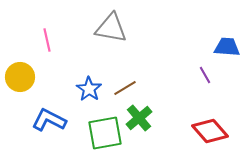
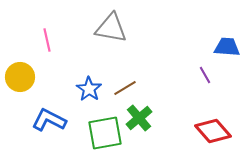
red diamond: moved 3 px right
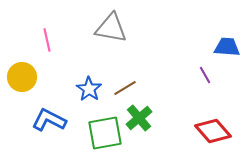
yellow circle: moved 2 px right
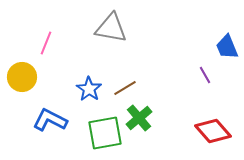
pink line: moved 1 px left, 3 px down; rotated 35 degrees clockwise
blue trapezoid: rotated 116 degrees counterclockwise
blue L-shape: moved 1 px right
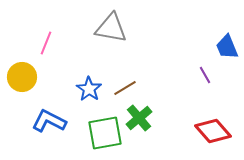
blue L-shape: moved 1 px left, 1 px down
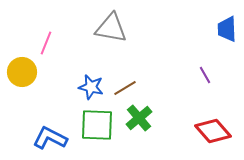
blue trapezoid: moved 18 px up; rotated 20 degrees clockwise
yellow circle: moved 5 px up
blue star: moved 2 px right, 2 px up; rotated 20 degrees counterclockwise
blue L-shape: moved 1 px right, 17 px down
green square: moved 8 px left, 8 px up; rotated 12 degrees clockwise
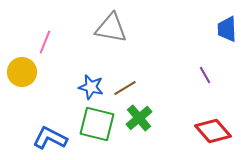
pink line: moved 1 px left, 1 px up
green square: moved 1 px up; rotated 12 degrees clockwise
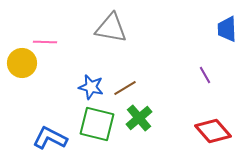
pink line: rotated 70 degrees clockwise
yellow circle: moved 9 px up
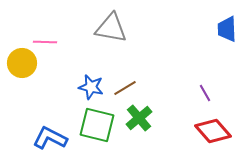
purple line: moved 18 px down
green square: moved 1 px down
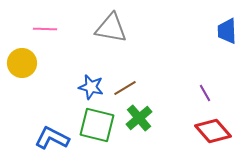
blue trapezoid: moved 2 px down
pink line: moved 13 px up
blue L-shape: moved 2 px right
